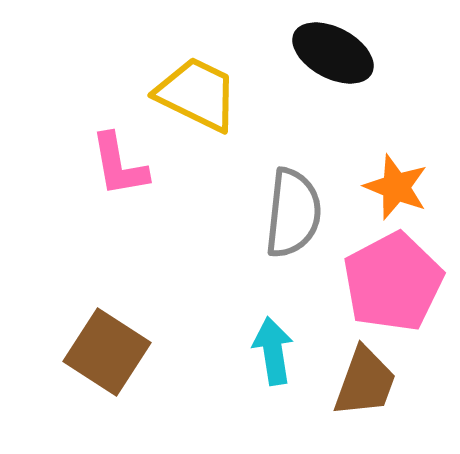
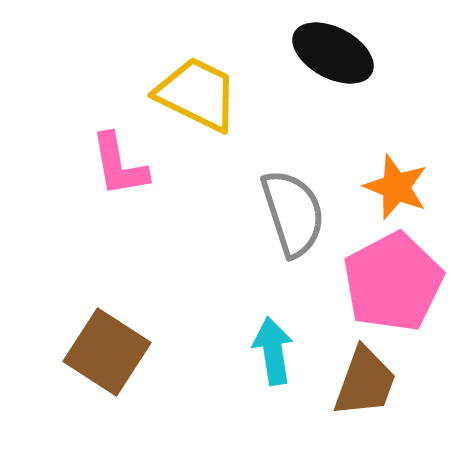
gray semicircle: rotated 24 degrees counterclockwise
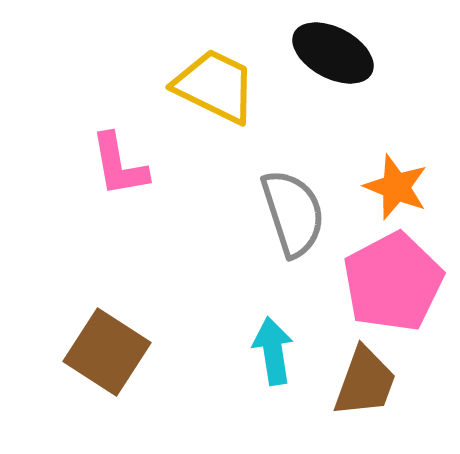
yellow trapezoid: moved 18 px right, 8 px up
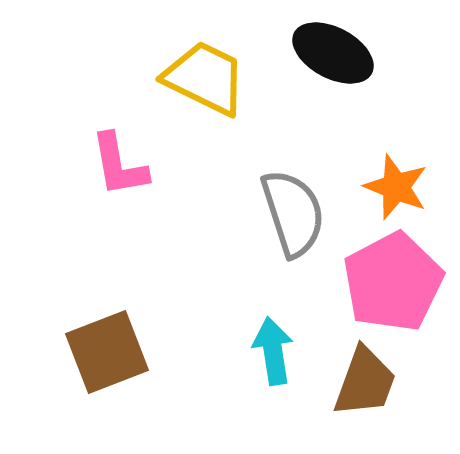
yellow trapezoid: moved 10 px left, 8 px up
brown square: rotated 36 degrees clockwise
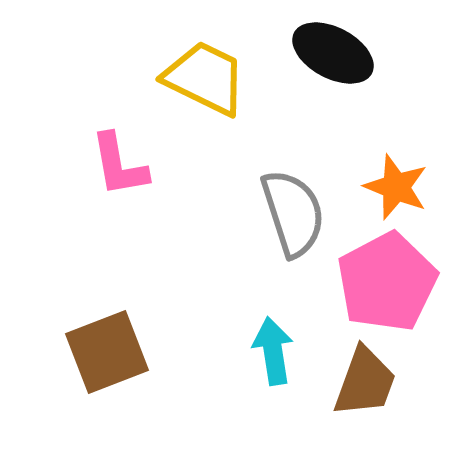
pink pentagon: moved 6 px left
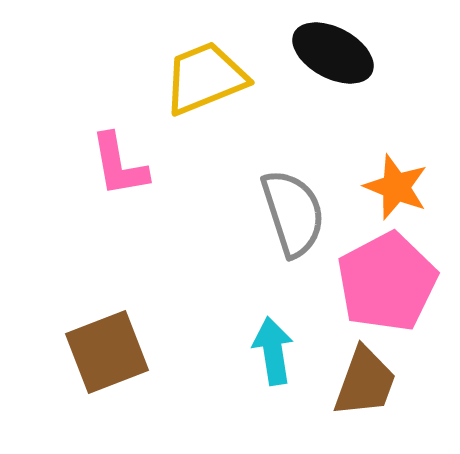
yellow trapezoid: rotated 48 degrees counterclockwise
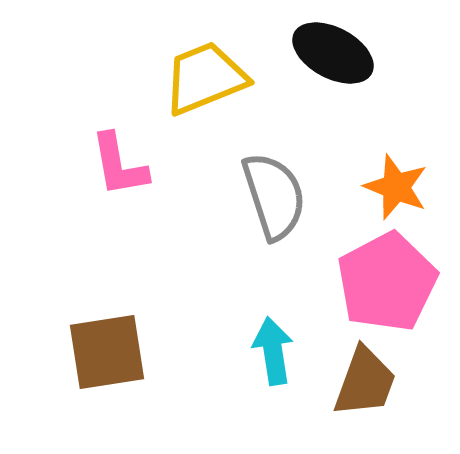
gray semicircle: moved 19 px left, 17 px up
brown square: rotated 12 degrees clockwise
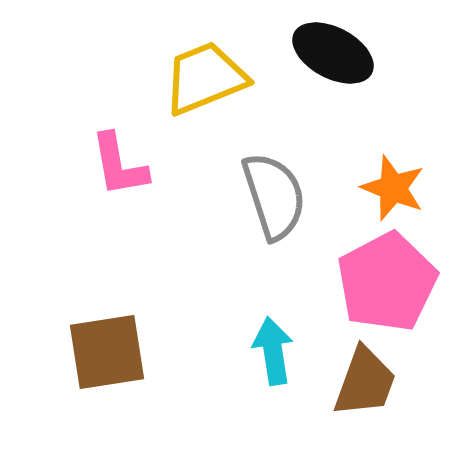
orange star: moved 3 px left, 1 px down
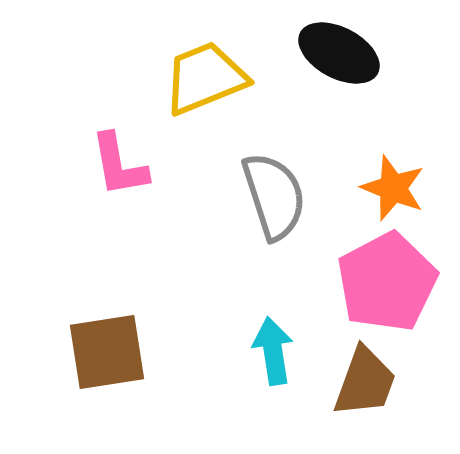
black ellipse: moved 6 px right
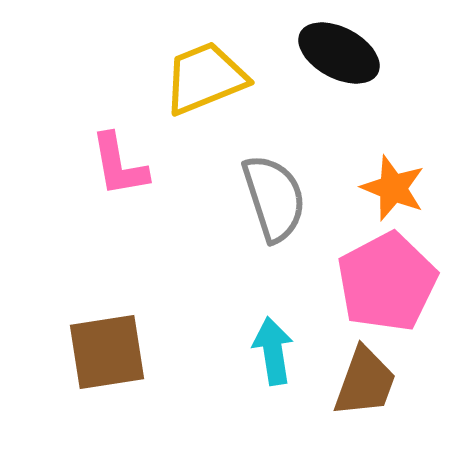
gray semicircle: moved 2 px down
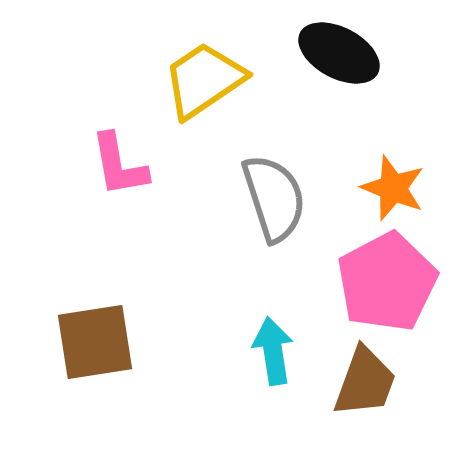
yellow trapezoid: moved 1 px left, 2 px down; rotated 12 degrees counterclockwise
brown square: moved 12 px left, 10 px up
